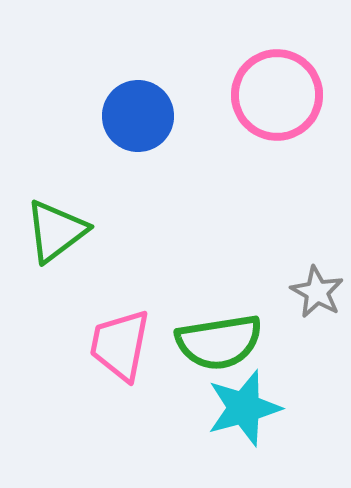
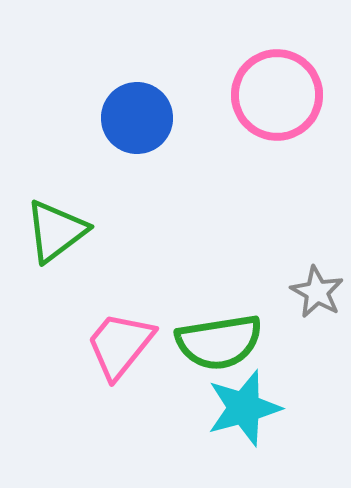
blue circle: moved 1 px left, 2 px down
pink trapezoid: rotated 28 degrees clockwise
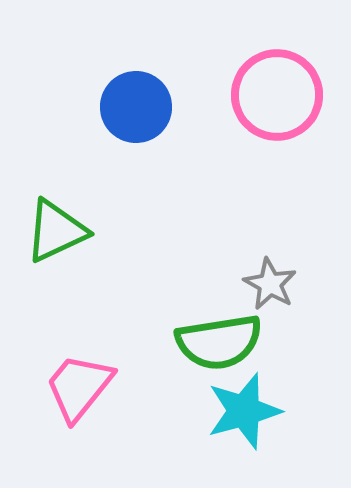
blue circle: moved 1 px left, 11 px up
green triangle: rotated 12 degrees clockwise
gray star: moved 47 px left, 8 px up
pink trapezoid: moved 41 px left, 42 px down
cyan star: moved 3 px down
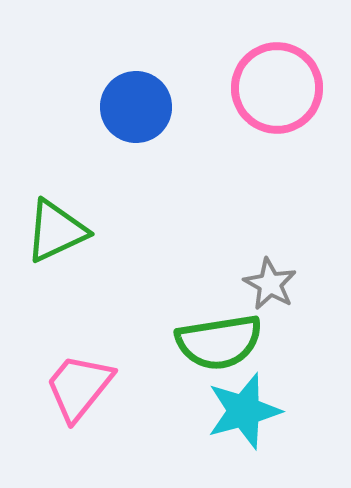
pink circle: moved 7 px up
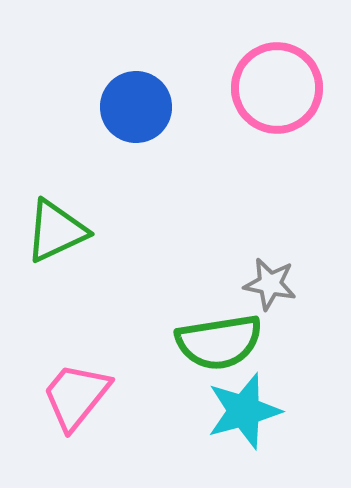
gray star: rotated 18 degrees counterclockwise
pink trapezoid: moved 3 px left, 9 px down
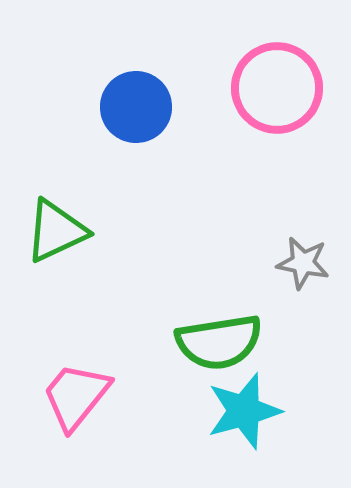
gray star: moved 33 px right, 21 px up
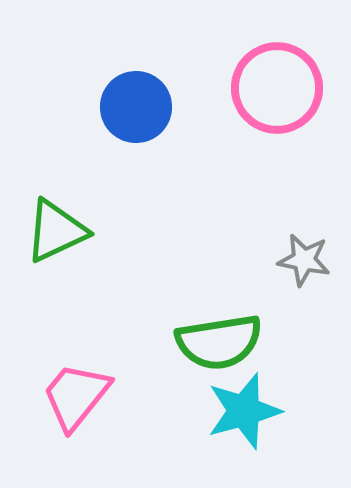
gray star: moved 1 px right, 3 px up
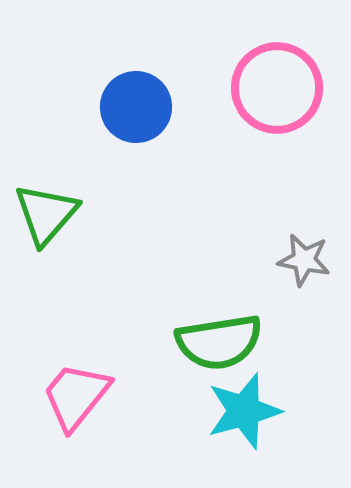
green triangle: moved 10 px left, 17 px up; rotated 24 degrees counterclockwise
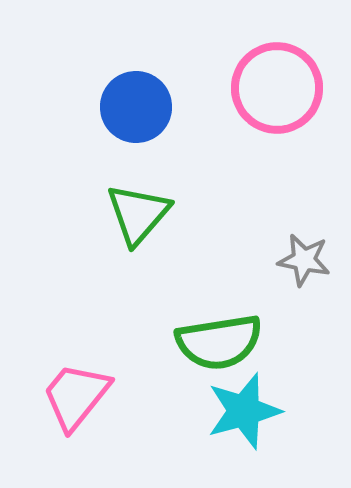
green triangle: moved 92 px right
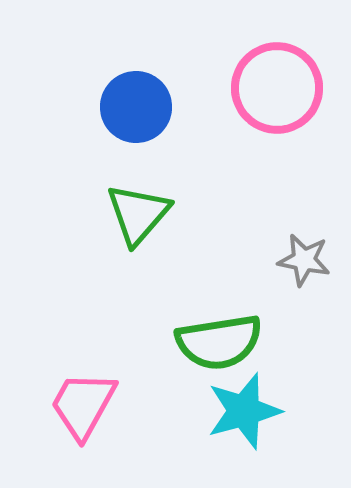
pink trapezoid: moved 7 px right, 9 px down; rotated 10 degrees counterclockwise
